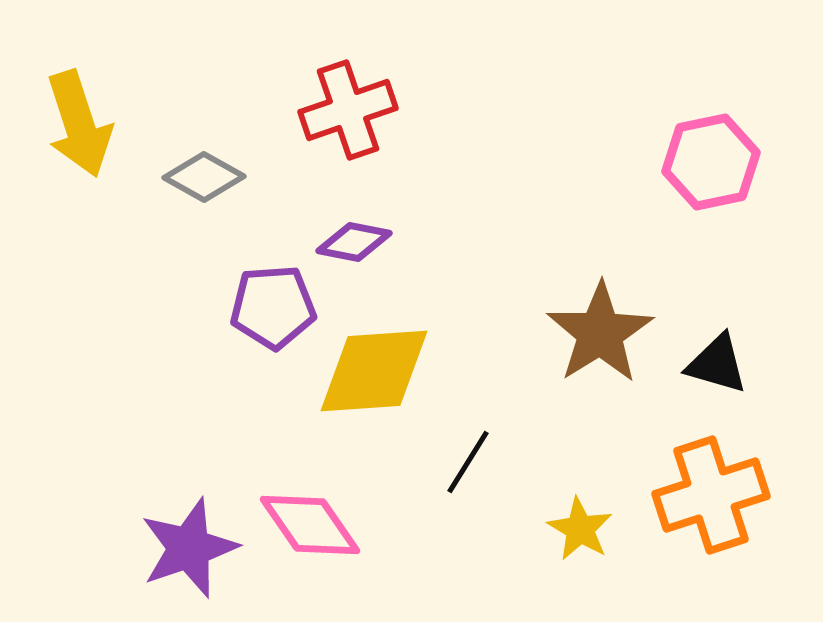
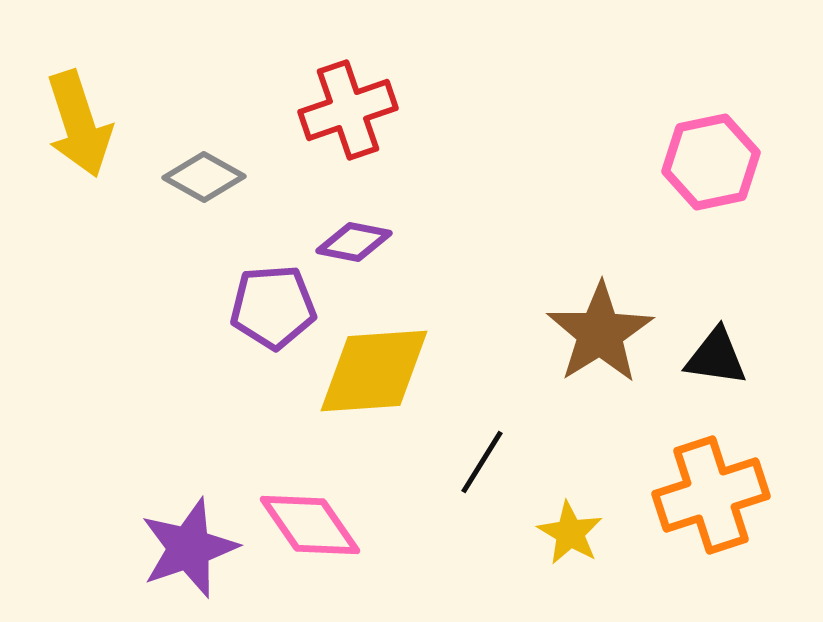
black triangle: moved 1 px left, 7 px up; rotated 8 degrees counterclockwise
black line: moved 14 px right
yellow star: moved 10 px left, 4 px down
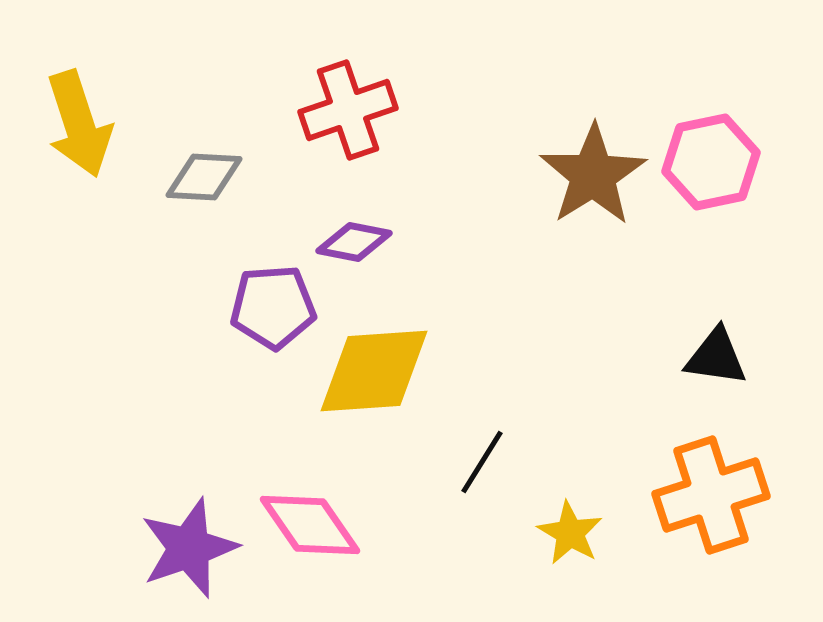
gray diamond: rotated 26 degrees counterclockwise
brown star: moved 7 px left, 158 px up
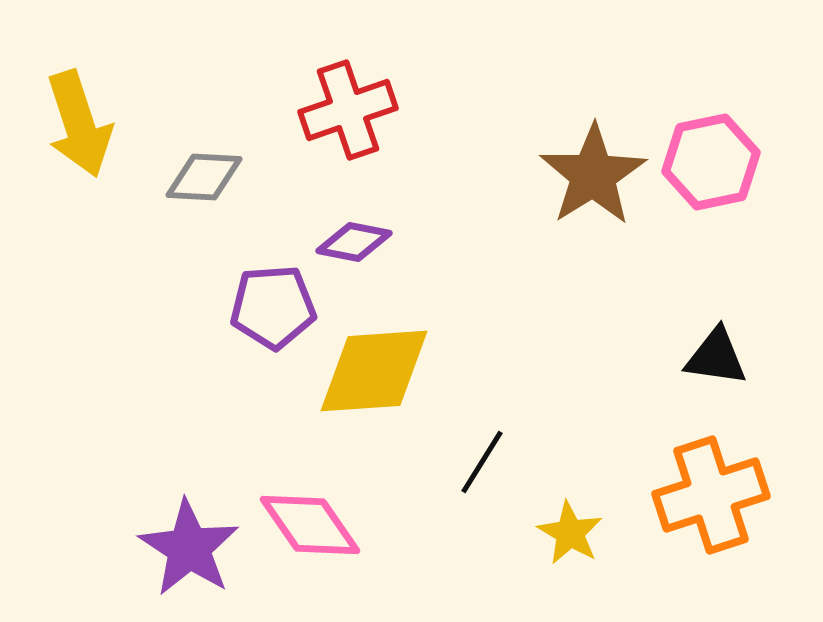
purple star: rotated 20 degrees counterclockwise
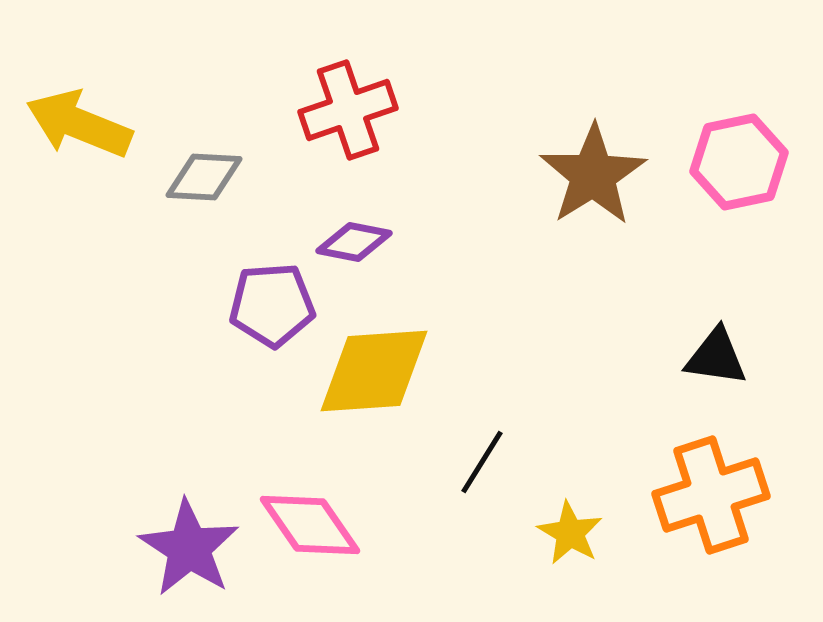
yellow arrow: rotated 130 degrees clockwise
pink hexagon: moved 28 px right
purple pentagon: moved 1 px left, 2 px up
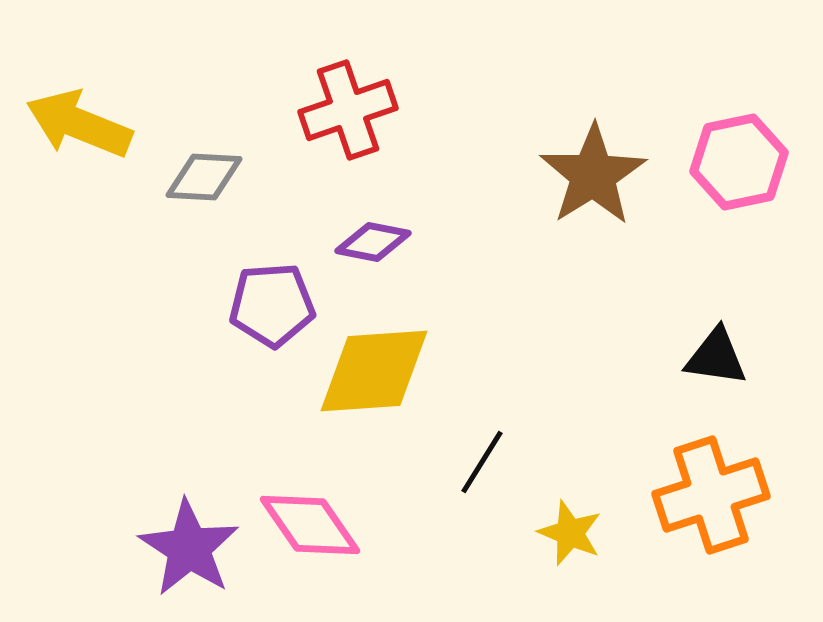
purple diamond: moved 19 px right
yellow star: rotated 8 degrees counterclockwise
